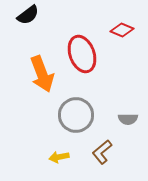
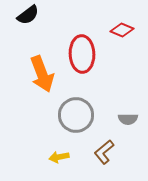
red ellipse: rotated 18 degrees clockwise
brown L-shape: moved 2 px right
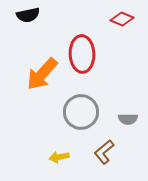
black semicircle: rotated 25 degrees clockwise
red diamond: moved 11 px up
orange arrow: rotated 63 degrees clockwise
gray circle: moved 5 px right, 3 px up
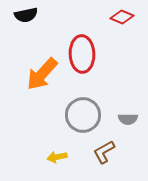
black semicircle: moved 2 px left
red diamond: moved 2 px up
gray circle: moved 2 px right, 3 px down
brown L-shape: rotated 10 degrees clockwise
yellow arrow: moved 2 px left
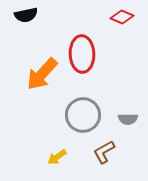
yellow arrow: rotated 24 degrees counterclockwise
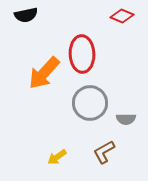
red diamond: moved 1 px up
orange arrow: moved 2 px right, 1 px up
gray circle: moved 7 px right, 12 px up
gray semicircle: moved 2 px left
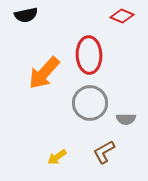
red ellipse: moved 7 px right, 1 px down
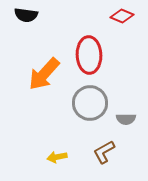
black semicircle: rotated 20 degrees clockwise
orange arrow: moved 1 px down
yellow arrow: rotated 24 degrees clockwise
